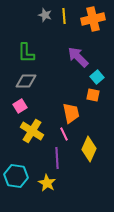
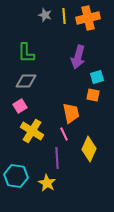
orange cross: moved 5 px left, 1 px up
purple arrow: rotated 120 degrees counterclockwise
cyan square: rotated 24 degrees clockwise
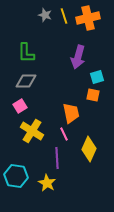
yellow line: rotated 14 degrees counterclockwise
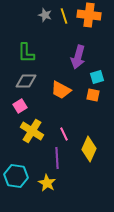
orange cross: moved 1 px right, 3 px up; rotated 20 degrees clockwise
orange trapezoid: moved 10 px left, 23 px up; rotated 130 degrees clockwise
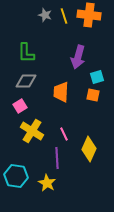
orange trapezoid: moved 2 px down; rotated 65 degrees clockwise
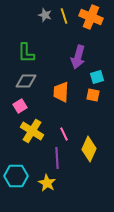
orange cross: moved 2 px right, 2 px down; rotated 15 degrees clockwise
cyan hexagon: rotated 10 degrees counterclockwise
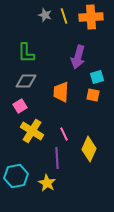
orange cross: rotated 25 degrees counterclockwise
cyan hexagon: rotated 10 degrees counterclockwise
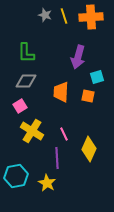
orange square: moved 5 px left, 1 px down
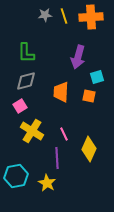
gray star: rotated 24 degrees counterclockwise
gray diamond: rotated 15 degrees counterclockwise
orange square: moved 1 px right
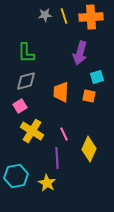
purple arrow: moved 2 px right, 4 px up
